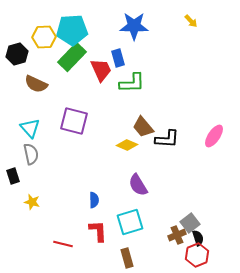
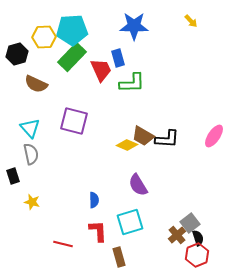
brown trapezoid: moved 9 px down; rotated 20 degrees counterclockwise
brown cross: rotated 18 degrees counterclockwise
brown rectangle: moved 8 px left, 1 px up
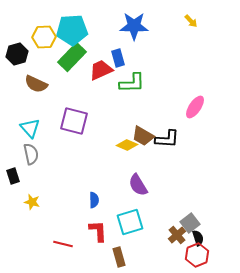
red trapezoid: rotated 90 degrees counterclockwise
pink ellipse: moved 19 px left, 29 px up
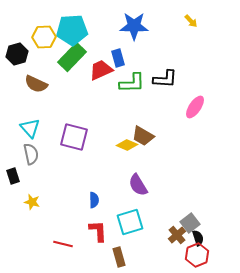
purple square: moved 16 px down
black L-shape: moved 2 px left, 60 px up
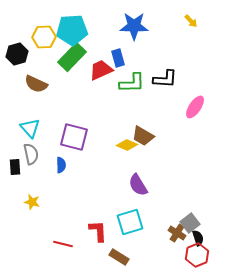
black rectangle: moved 2 px right, 9 px up; rotated 14 degrees clockwise
blue semicircle: moved 33 px left, 35 px up
brown cross: moved 2 px up; rotated 18 degrees counterclockwise
brown rectangle: rotated 42 degrees counterclockwise
